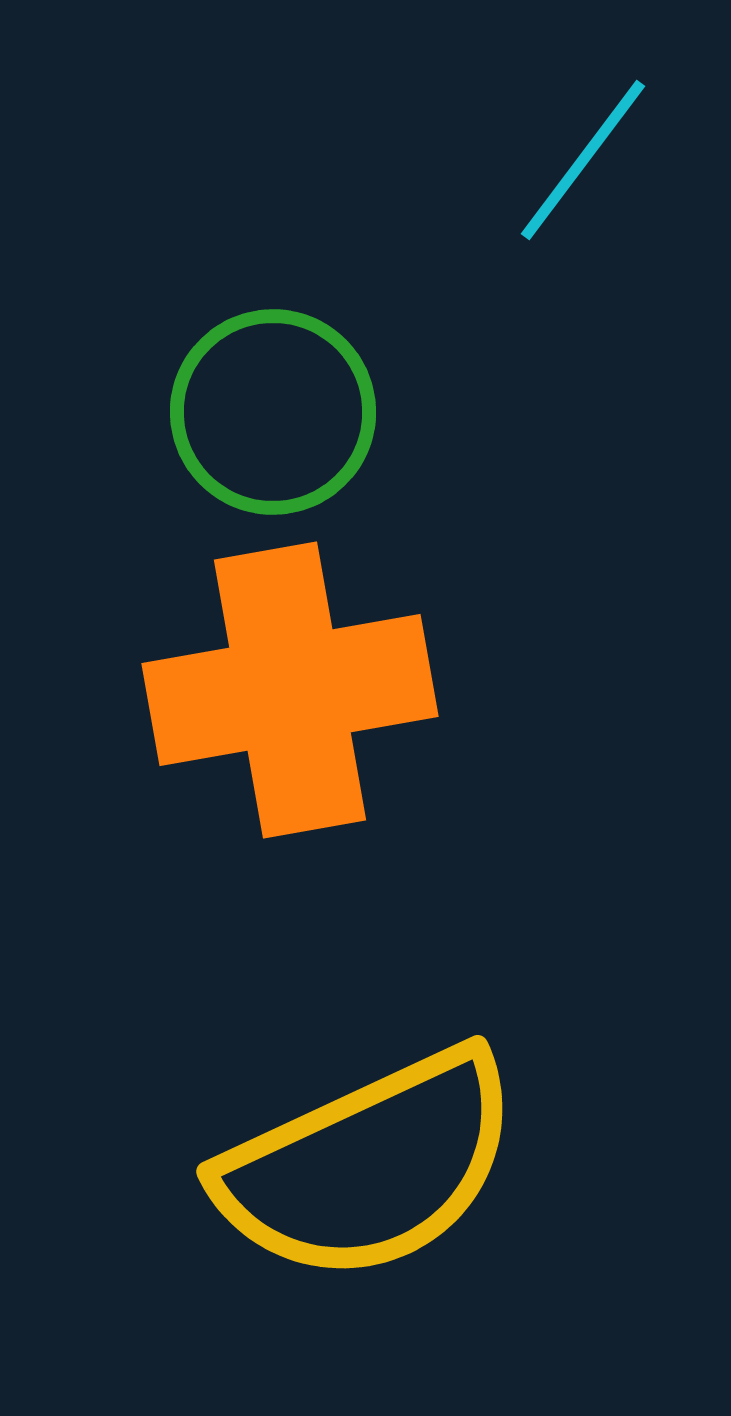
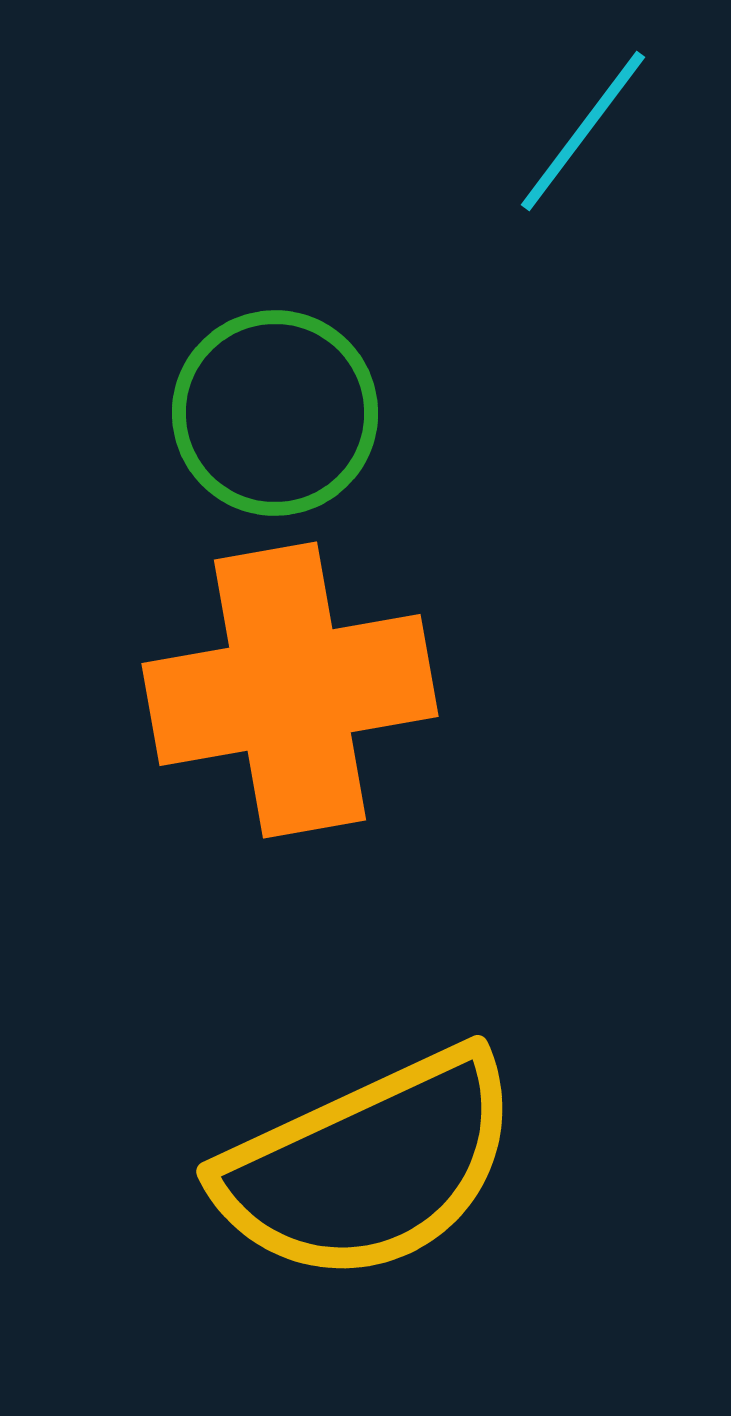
cyan line: moved 29 px up
green circle: moved 2 px right, 1 px down
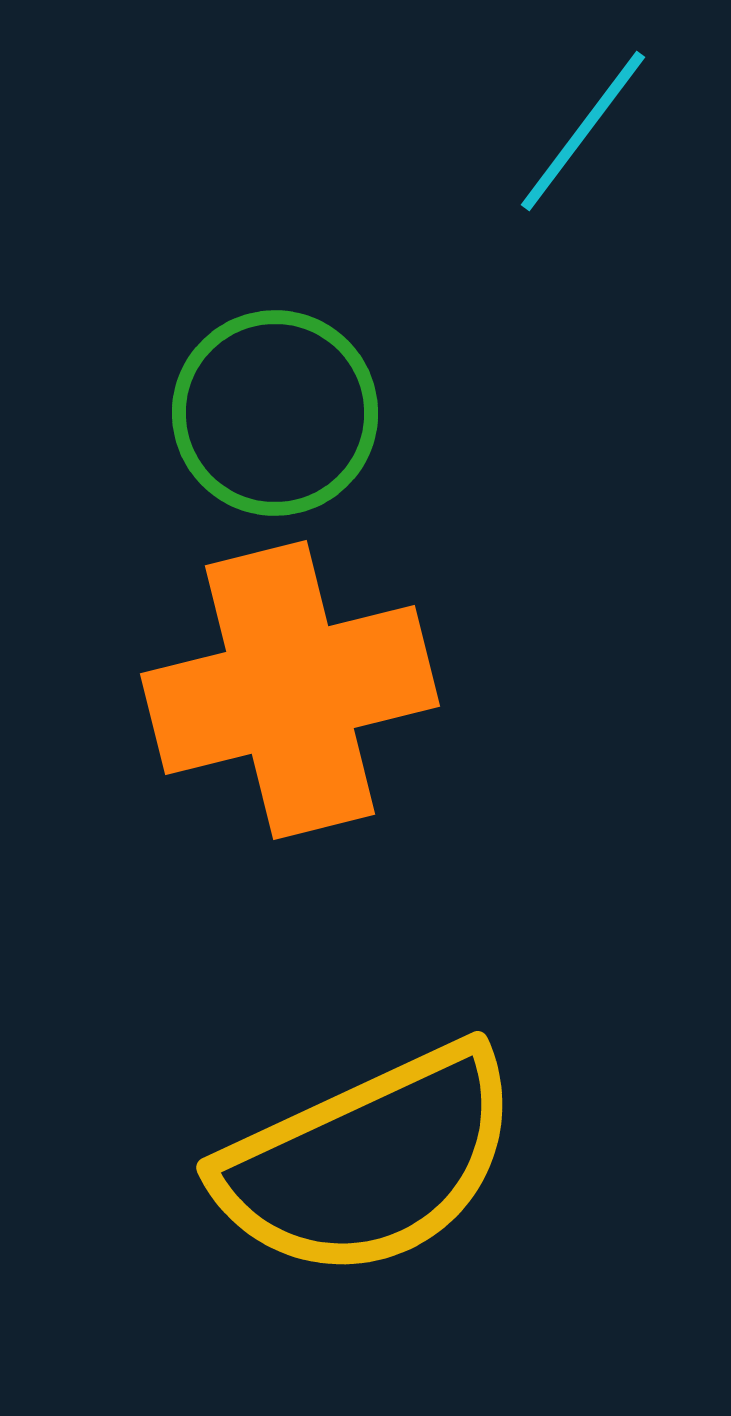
orange cross: rotated 4 degrees counterclockwise
yellow semicircle: moved 4 px up
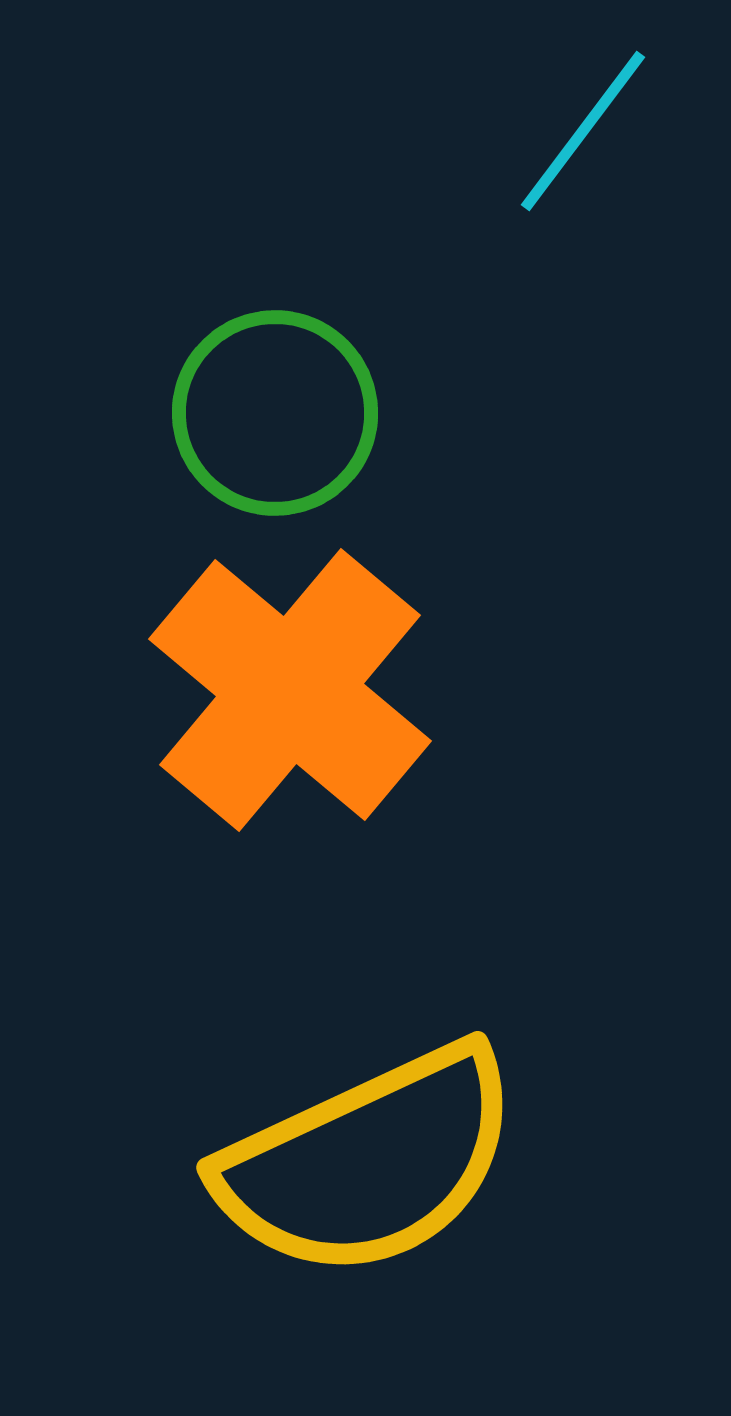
orange cross: rotated 36 degrees counterclockwise
